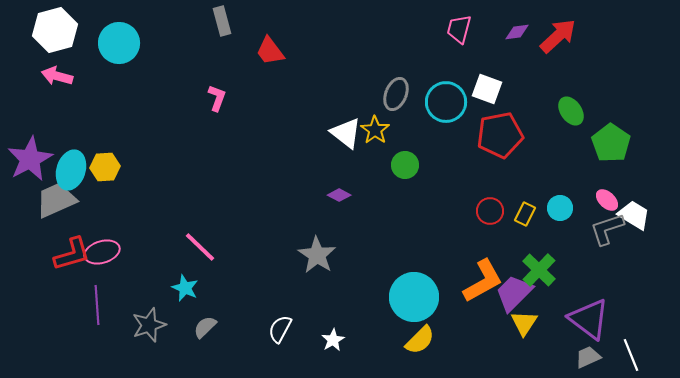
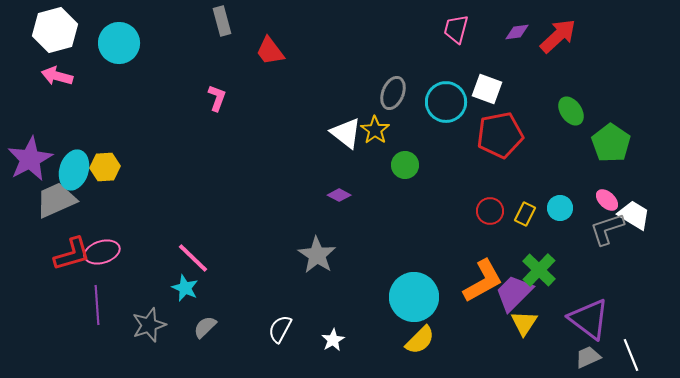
pink trapezoid at (459, 29): moved 3 px left
gray ellipse at (396, 94): moved 3 px left, 1 px up
cyan ellipse at (71, 170): moved 3 px right
pink line at (200, 247): moved 7 px left, 11 px down
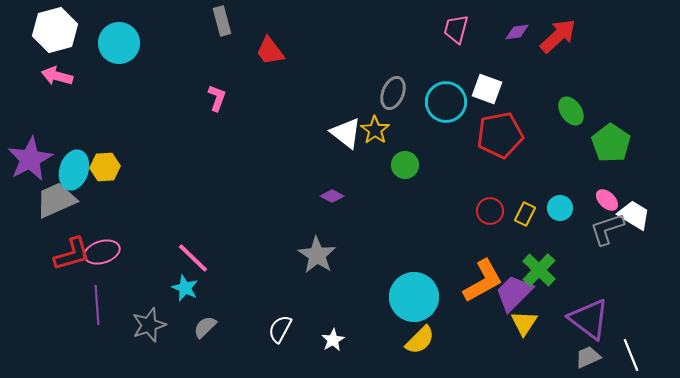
purple diamond at (339, 195): moved 7 px left, 1 px down
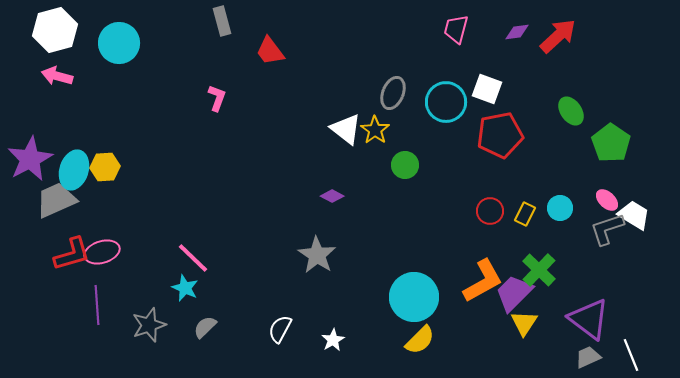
white triangle at (346, 133): moved 4 px up
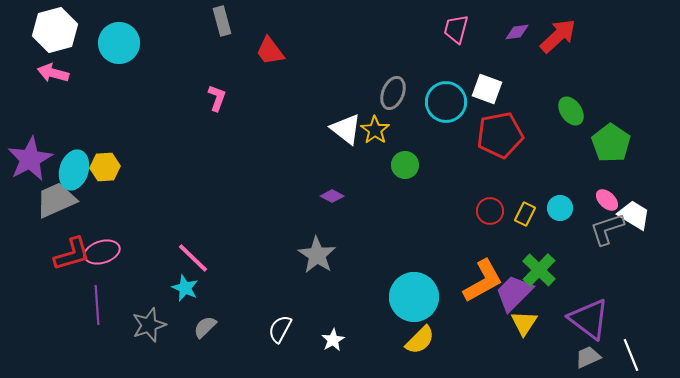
pink arrow at (57, 76): moved 4 px left, 3 px up
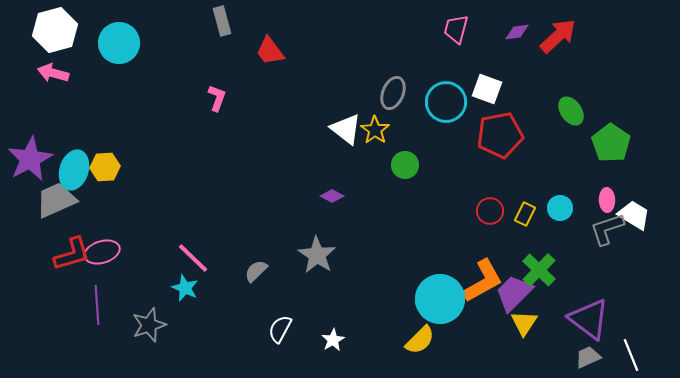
pink ellipse at (607, 200): rotated 45 degrees clockwise
cyan circle at (414, 297): moved 26 px right, 2 px down
gray semicircle at (205, 327): moved 51 px right, 56 px up
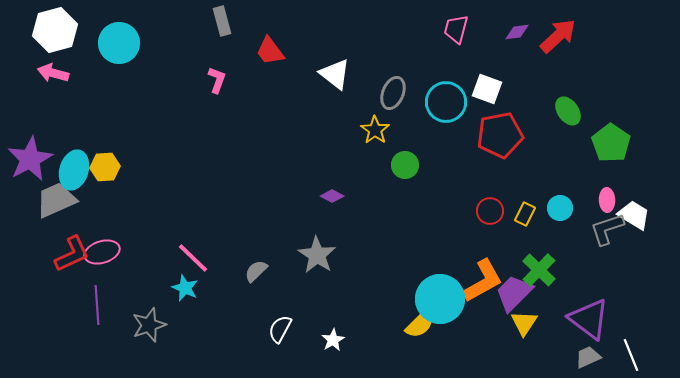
pink L-shape at (217, 98): moved 18 px up
green ellipse at (571, 111): moved 3 px left
white triangle at (346, 129): moved 11 px left, 55 px up
red L-shape at (72, 254): rotated 9 degrees counterclockwise
yellow semicircle at (420, 340): moved 16 px up
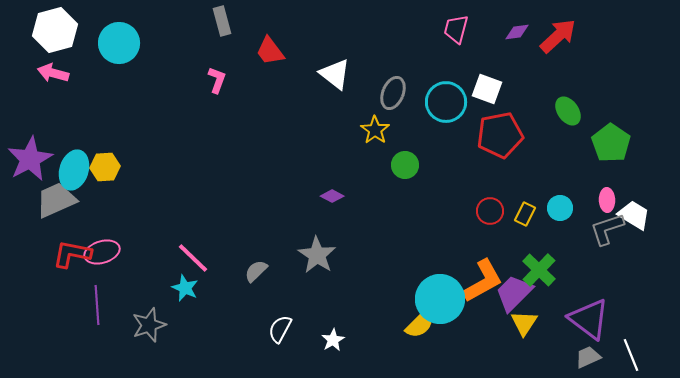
red L-shape at (72, 254): rotated 144 degrees counterclockwise
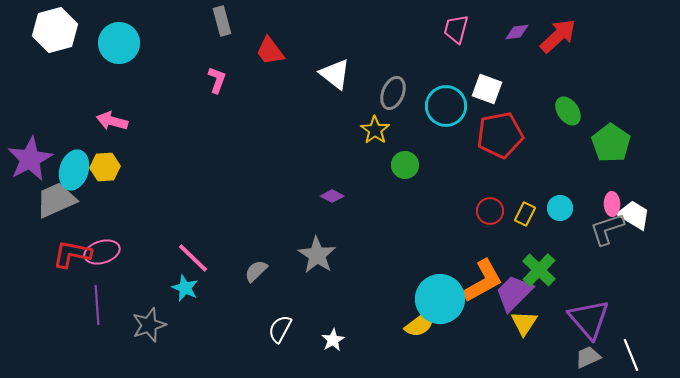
pink arrow at (53, 73): moved 59 px right, 48 px down
cyan circle at (446, 102): moved 4 px down
pink ellipse at (607, 200): moved 5 px right, 4 px down
purple triangle at (589, 319): rotated 12 degrees clockwise
yellow semicircle at (420, 324): rotated 8 degrees clockwise
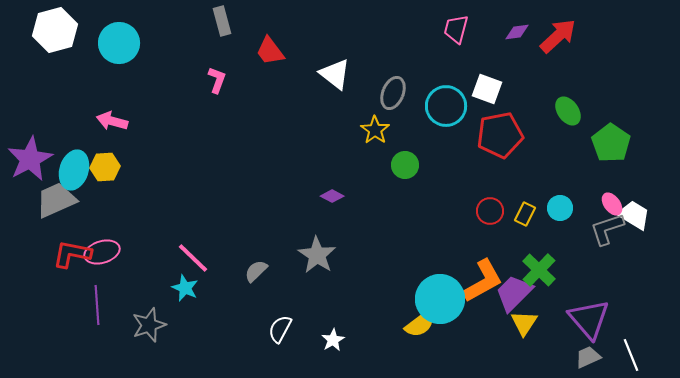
pink ellipse at (612, 204): rotated 35 degrees counterclockwise
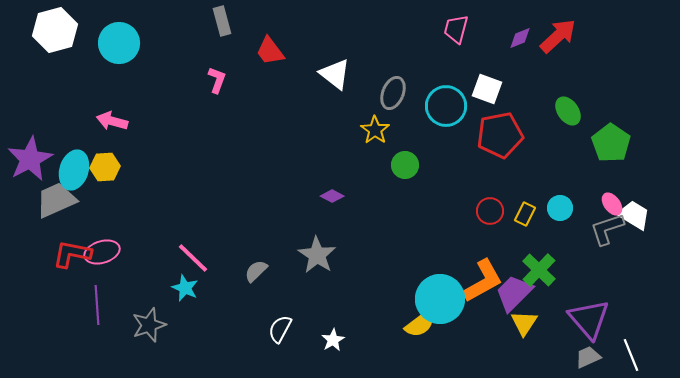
purple diamond at (517, 32): moved 3 px right, 6 px down; rotated 15 degrees counterclockwise
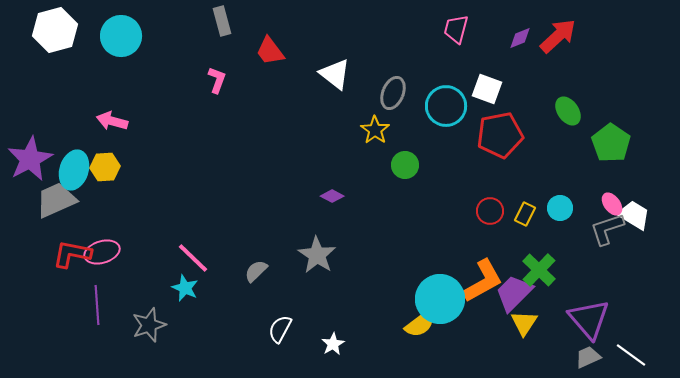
cyan circle at (119, 43): moved 2 px right, 7 px up
white star at (333, 340): moved 4 px down
white line at (631, 355): rotated 32 degrees counterclockwise
